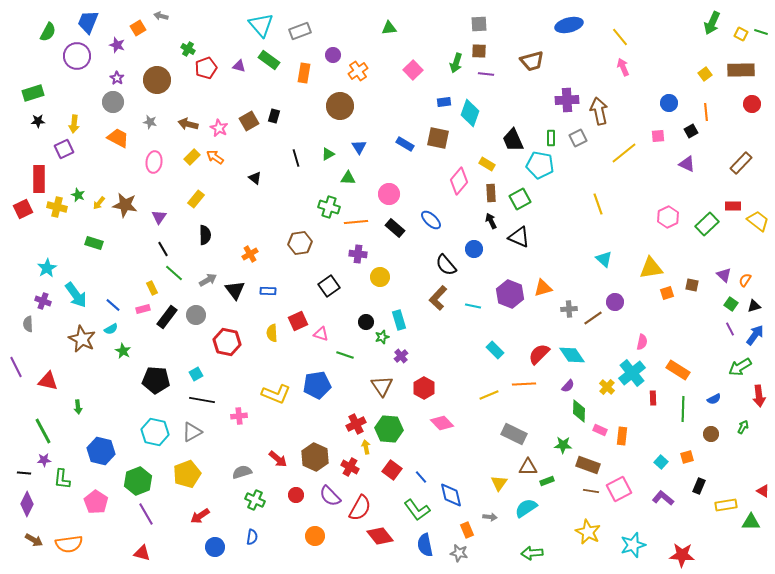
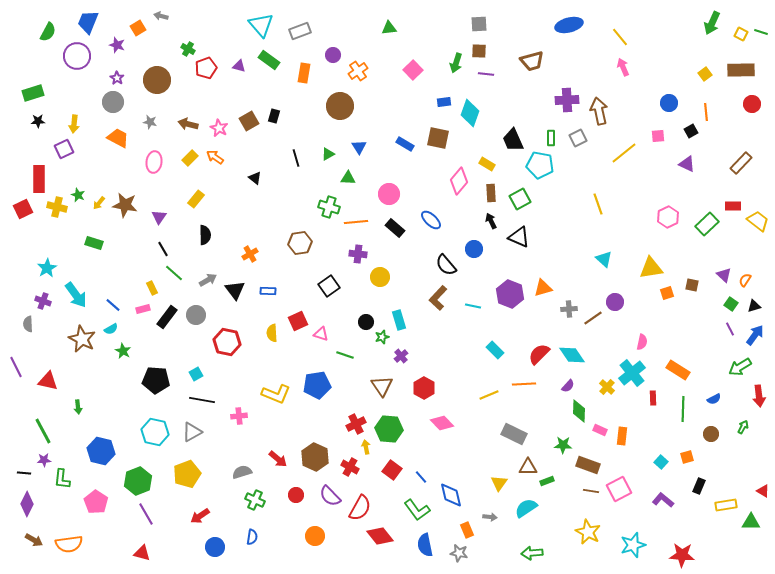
yellow rectangle at (192, 157): moved 2 px left, 1 px down
purple L-shape at (663, 498): moved 2 px down
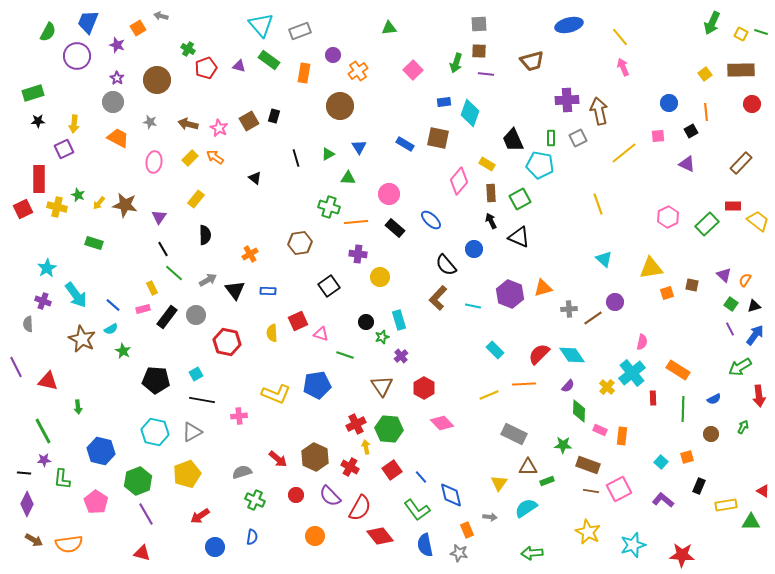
red square at (392, 470): rotated 18 degrees clockwise
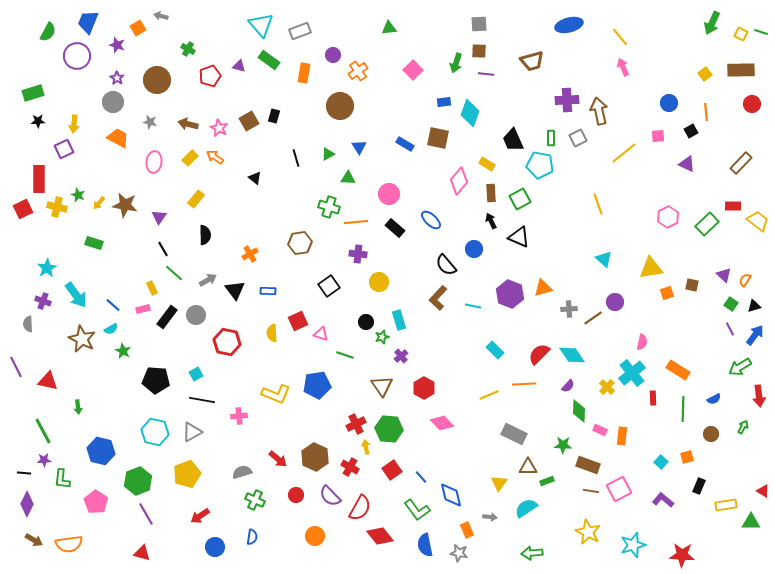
red pentagon at (206, 68): moved 4 px right, 8 px down
yellow circle at (380, 277): moved 1 px left, 5 px down
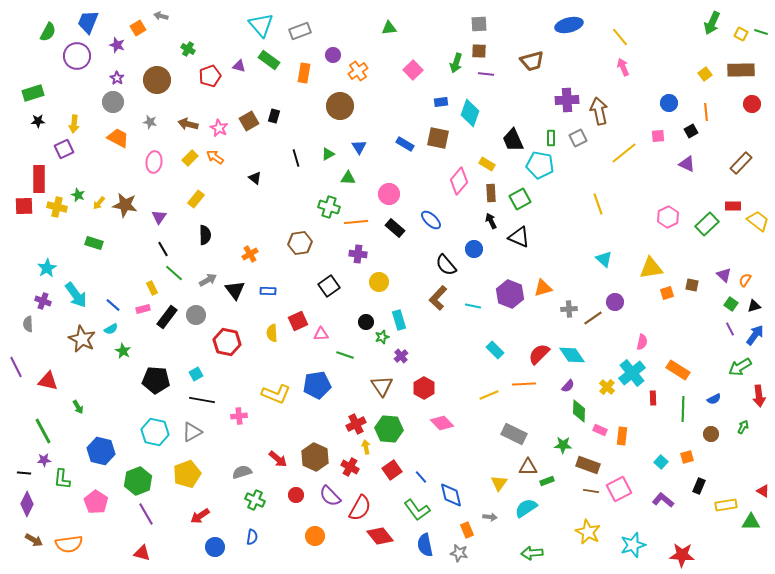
blue rectangle at (444, 102): moved 3 px left
red square at (23, 209): moved 1 px right, 3 px up; rotated 24 degrees clockwise
pink triangle at (321, 334): rotated 21 degrees counterclockwise
green arrow at (78, 407): rotated 24 degrees counterclockwise
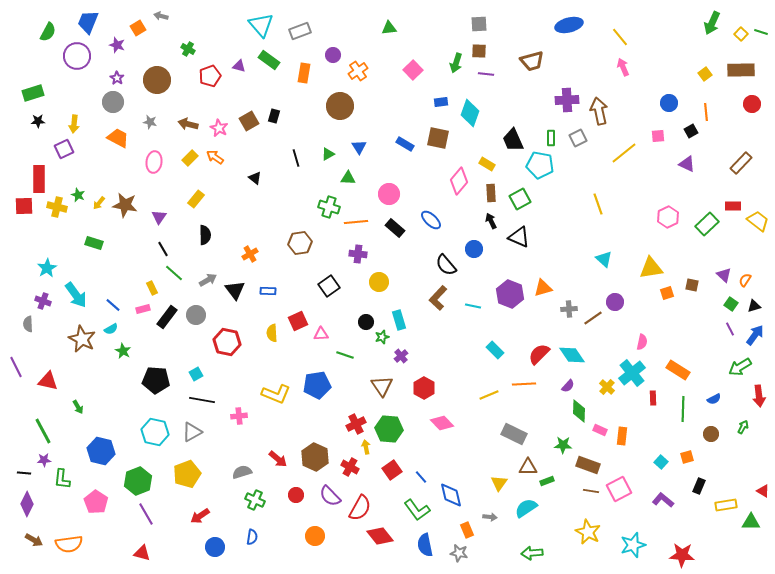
yellow square at (741, 34): rotated 16 degrees clockwise
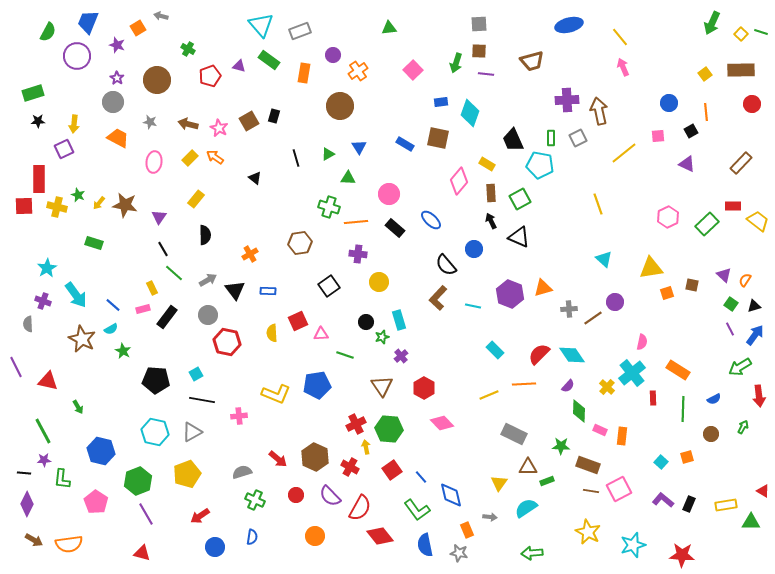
gray circle at (196, 315): moved 12 px right
green star at (563, 445): moved 2 px left, 1 px down
black rectangle at (699, 486): moved 10 px left, 18 px down
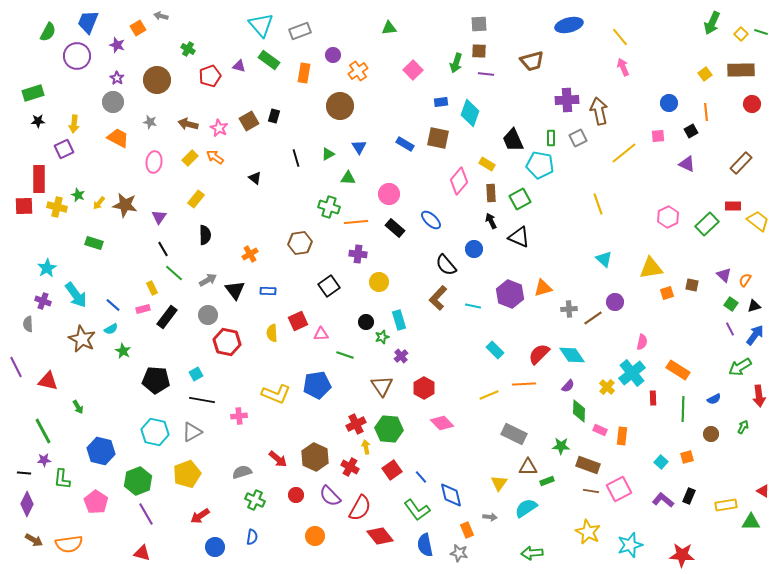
black rectangle at (689, 504): moved 8 px up
cyan star at (633, 545): moved 3 px left
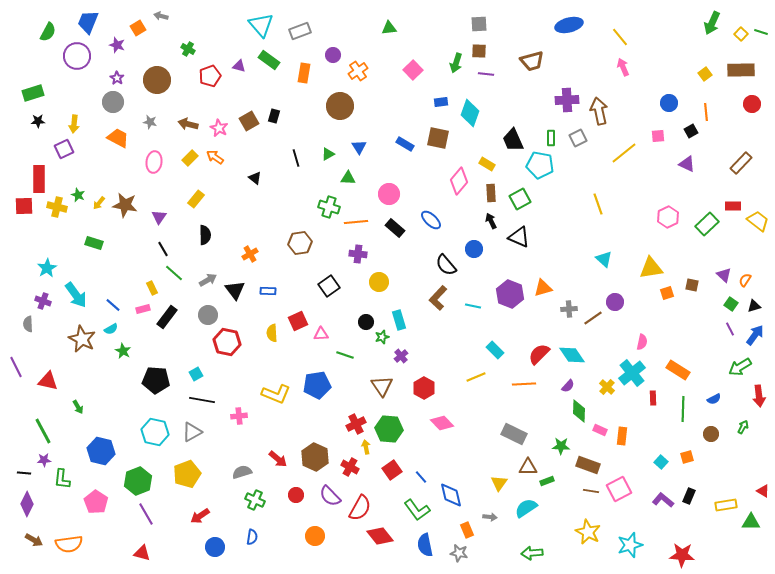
yellow line at (489, 395): moved 13 px left, 18 px up
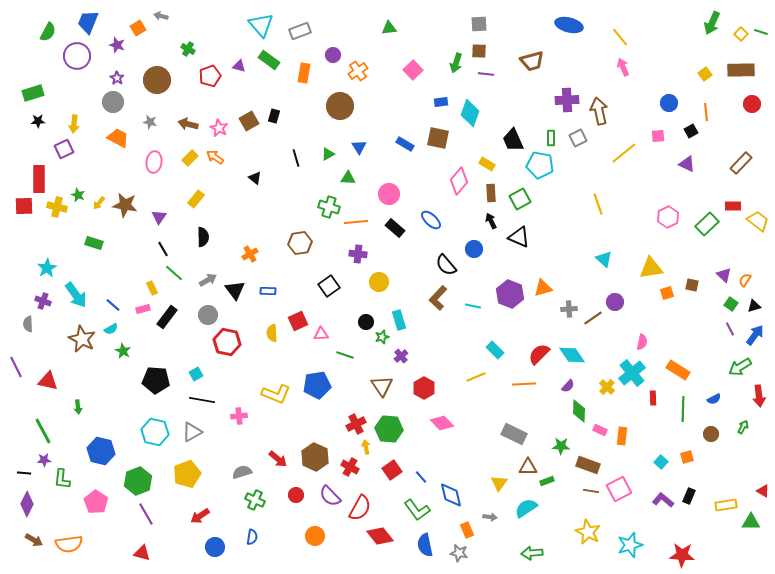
blue ellipse at (569, 25): rotated 28 degrees clockwise
black semicircle at (205, 235): moved 2 px left, 2 px down
green arrow at (78, 407): rotated 24 degrees clockwise
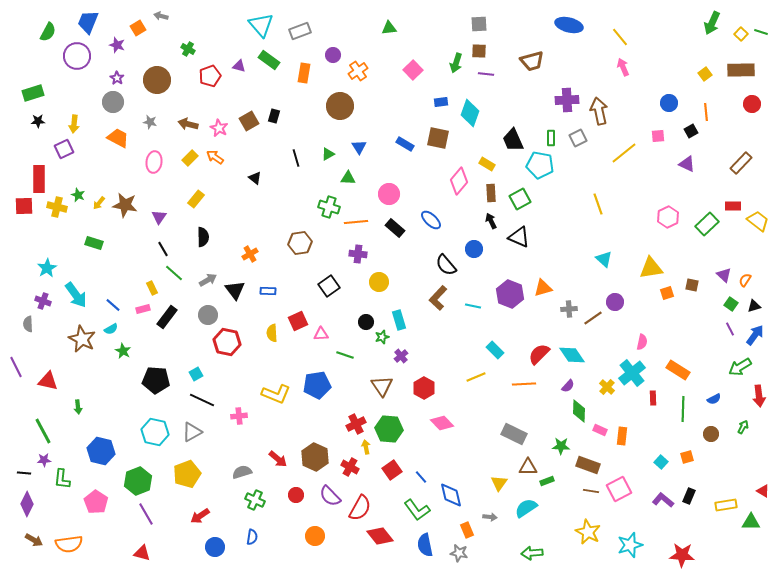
black line at (202, 400): rotated 15 degrees clockwise
